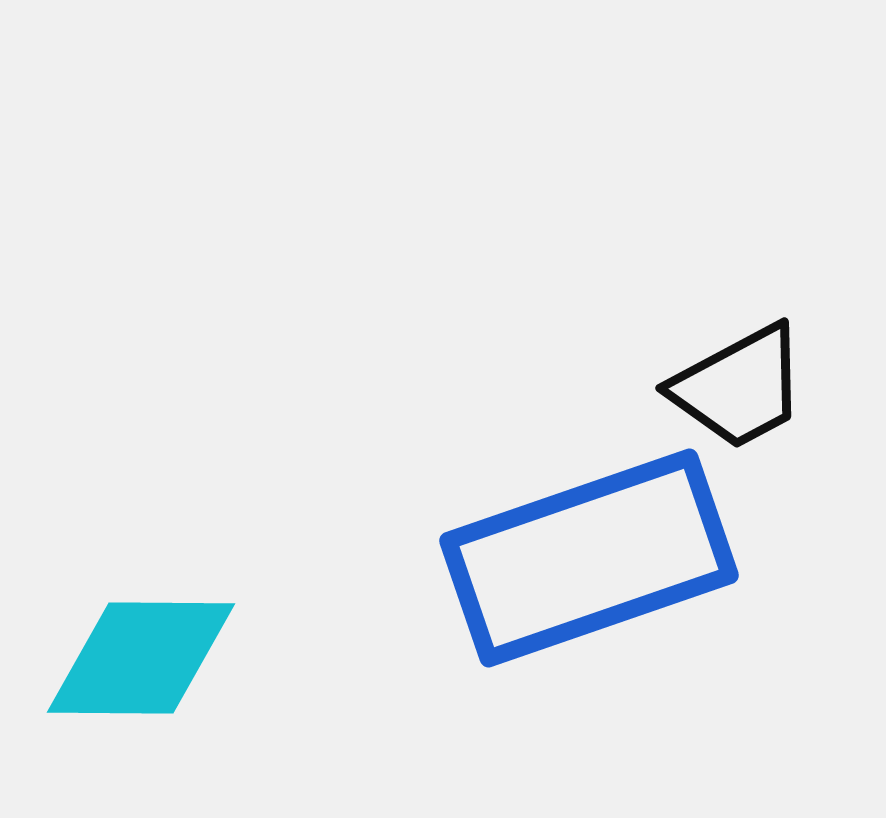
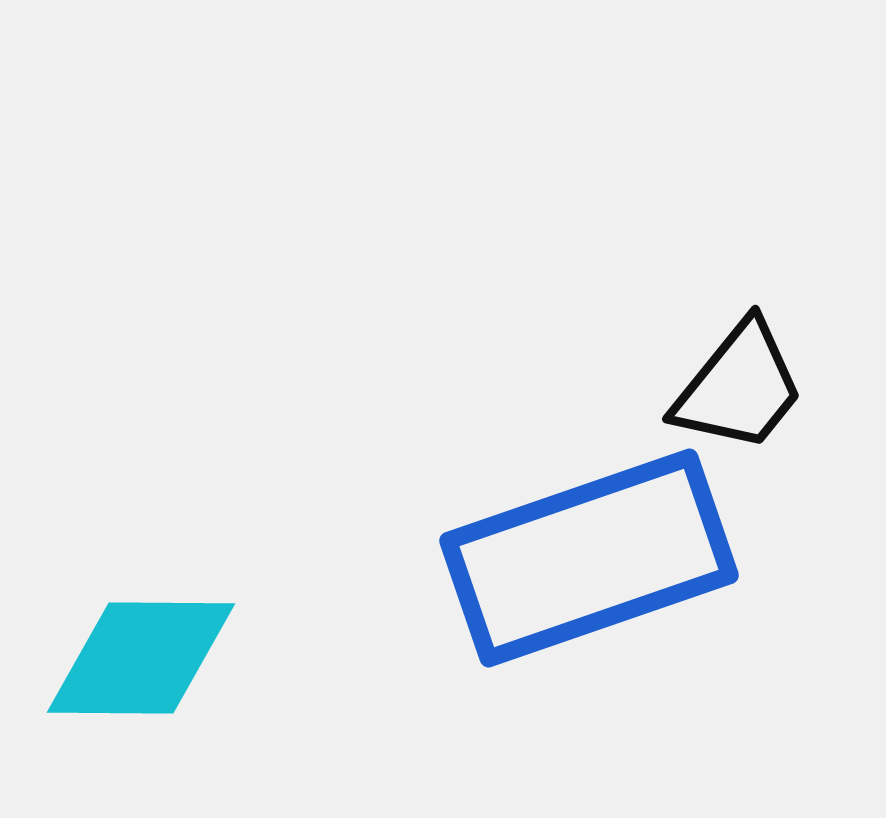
black trapezoid: rotated 23 degrees counterclockwise
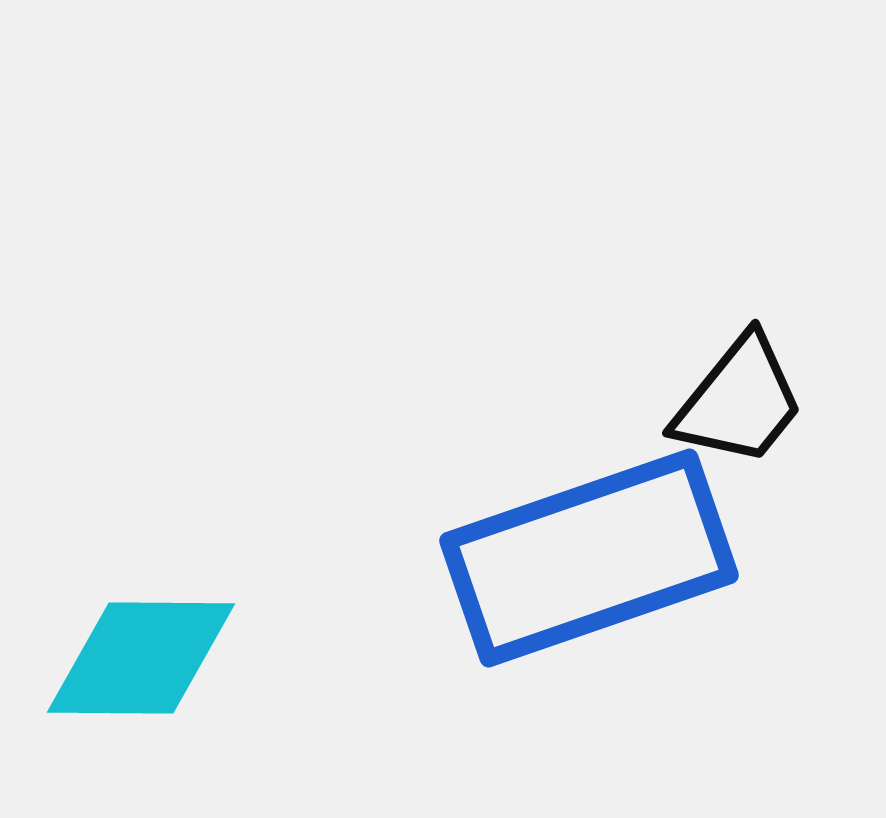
black trapezoid: moved 14 px down
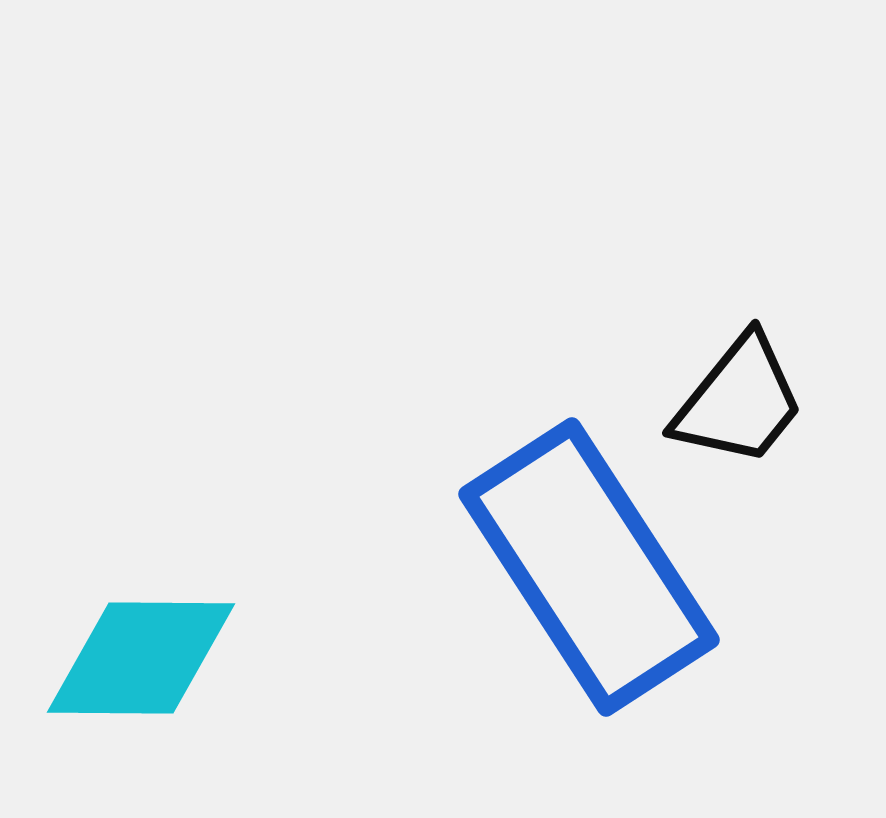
blue rectangle: moved 9 px down; rotated 76 degrees clockwise
